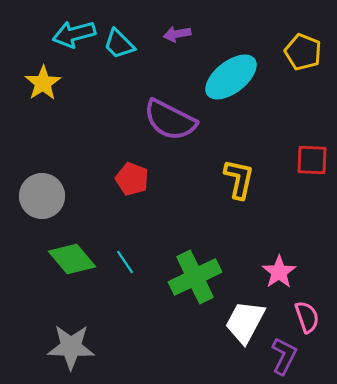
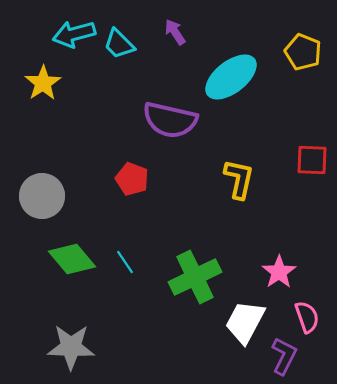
purple arrow: moved 2 px left, 2 px up; rotated 68 degrees clockwise
purple semicircle: rotated 14 degrees counterclockwise
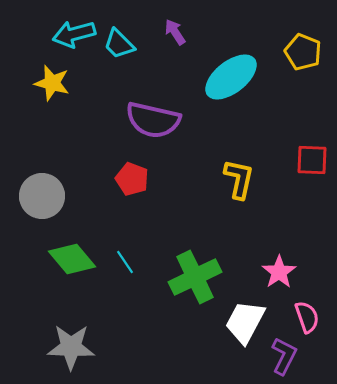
yellow star: moved 9 px right; rotated 24 degrees counterclockwise
purple semicircle: moved 17 px left
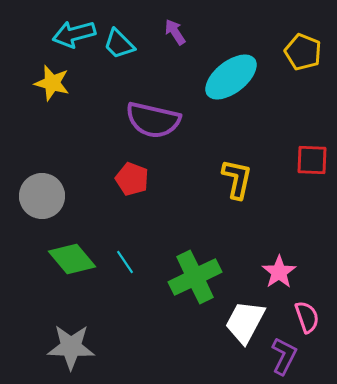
yellow L-shape: moved 2 px left
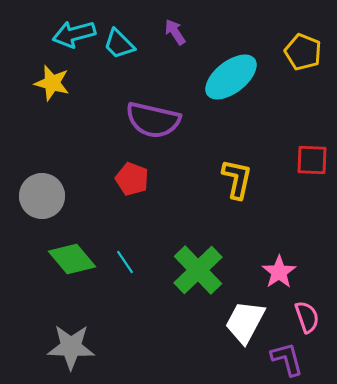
green cross: moved 3 px right, 7 px up; rotated 18 degrees counterclockwise
purple L-shape: moved 3 px right, 3 px down; rotated 42 degrees counterclockwise
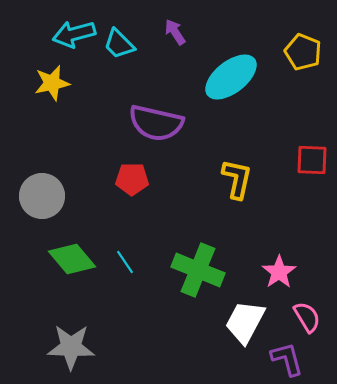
yellow star: rotated 27 degrees counterclockwise
purple semicircle: moved 3 px right, 3 px down
red pentagon: rotated 20 degrees counterclockwise
green cross: rotated 24 degrees counterclockwise
pink semicircle: rotated 12 degrees counterclockwise
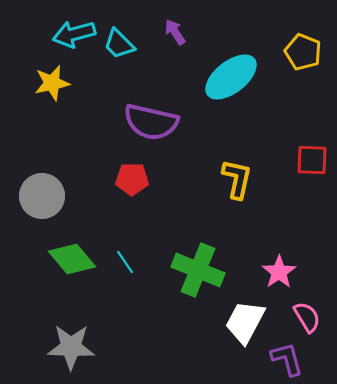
purple semicircle: moved 5 px left, 1 px up
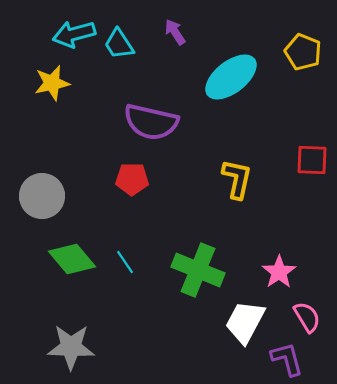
cyan trapezoid: rotated 12 degrees clockwise
